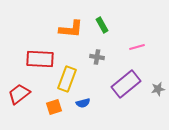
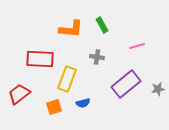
pink line: moved 1 px up
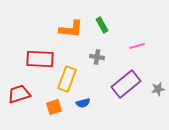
red trapezoid: rotated 20 degrees clockwise
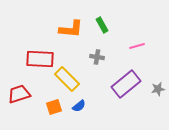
yellow rectangle: rotated 65 degrees counterclockwise
blue semicircle: moved 4 px left, 3 px down; rotated 24 degrees counterclockwise
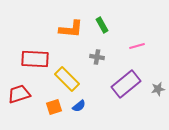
red rectangle: moved 5 px left
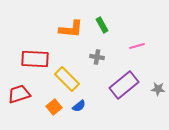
purple rectangle: moved 2 px left, 1 px down
gray star: rotated 16 degrees clockwise
orange square: rotated 21 degrees counterclockwise
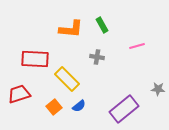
purple rectangle: moved 24 px down
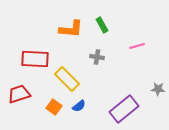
orange square: rotated 14 degrees counterclockwise
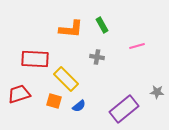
yellow rectangle: moved 1 px left
gray star: moved 1 px left, 3 px down
orange square: moved 6 px up; rotated 21 degrees counterclockwise
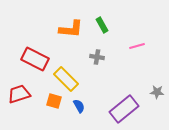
red rectangle: rotated 24 degrees clockwise
blue semicircle: rotated 80 degrees counterclockwise
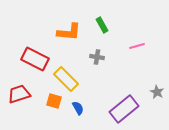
orange L-shape: moved 2 px left, 3 px down
gray star: rotated 24 degrees clockwise
blue semicircle: moved 1 px left, 2 px down
